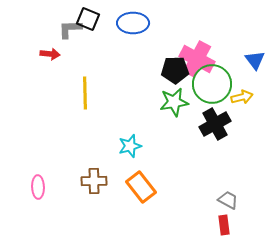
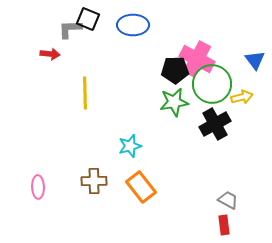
blue ellipse: moved 2 px down
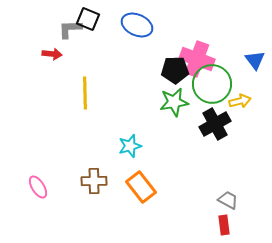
blue ellipse: moved 4 px right; rotated 24 degrees clockwise
red arrow: moved 2 px right
pink cross: rotated 8 degrees counterclockwise
yellow arrow: moved 2 px left, 4 px down
pink ellipse: rotated 30 degrees counterclockwise
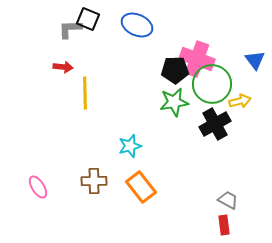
red arrow: moved 11 px right, 13 px down
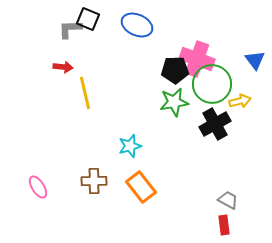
yellow line: rotated 12 degrees counterclockwise
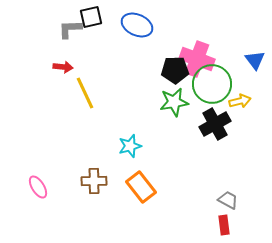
black square: moved 3 px right, 2 px up; rotated 35 degrees counterclockwise
yellow line: rotated 12 degrees counterclockwise
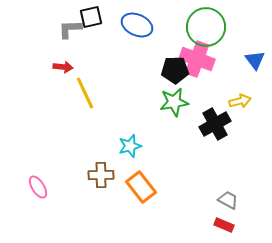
green circle: moved 6 px left, 57 px up
brown cross: moved 7 px right, 6 px up
red rectangle: rotated 60 degrees counterclockwise
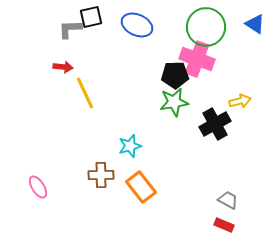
blue triangle: moved 36 px up; rotated 20 degrees counterclockwise
black pentagon: moved 5 px down
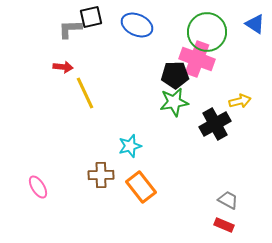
green circle: moved 1 px right, 5 px down
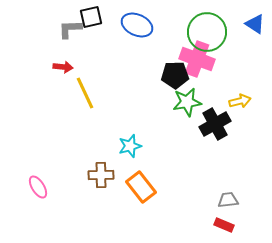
green star: moved 13 px right
gray trapezoid: rotated 35 degrees counterclockwise
